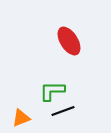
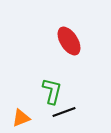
green L-shape: rotated 104 degrees clockwise
black line: moved 1 px right, 1 px down
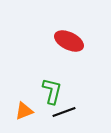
red ellipse: rotated 32 degrees counterclockwise
orange triangle: moved 3 px right, 7 px up
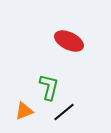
green L-shape: moved 3 px left, 4 px up
black line: rotated 20 degrees counterclockwise
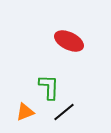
green L-shape: rotated 12 degrees counterclockwise
orange triangle: moved 1 px right, 1 px down
